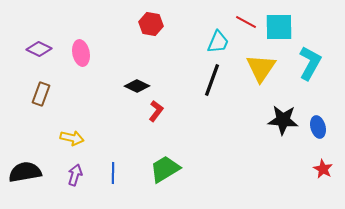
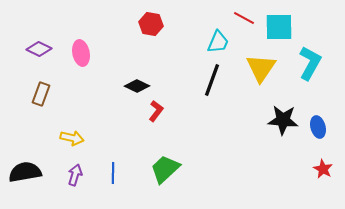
red line: moved 2 px left, 4 px up
green trapezoid: rotated 12 degrees counterclockwise
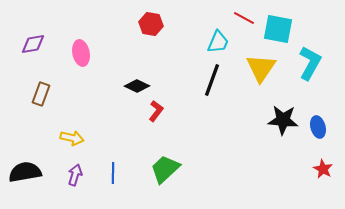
cyan square: moved 1 px left, 2 px down; rotated 12 degrees clockwise
purple diamond: moved 6 px left, 5 px up; rotated 35 degrees counterclockwise
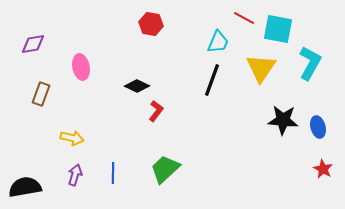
pink ellipse: moved 14 px down
black semicircle: moved 15 px down
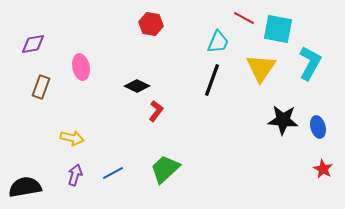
brown rectangle: moved 7 px up
blue line: rotated 60 degrees clockwise
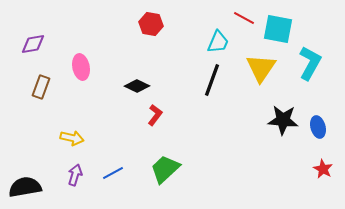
red L-shape: moved 1 px left, 4 px down
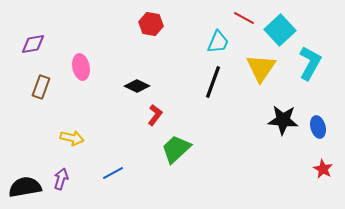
cyan square: moved 2 px right, 1 px down; rotated 36 degrees clockwise
black line: moved 1 px right, 2 px down
green trapezoid: moved 11 px right, 20 px up
purple arrow: moved 14 px left, 4 px down
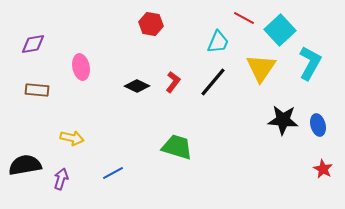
black line: rotated 20 degrees clockwise
brown rectangle: moved 4 px left, 3 px down; rotated 75 degrees clockwise
red L-shape: moved 18 px right, 33 px up
blue ellipse: moved 2 px up
green trapezoid: moved 1 px right, 2 px up; rotated 60 degrees clockwise
black semicircle: moved 22 px up
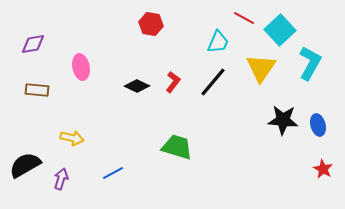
black semicircle: rotated 20 degrees counterclockwise
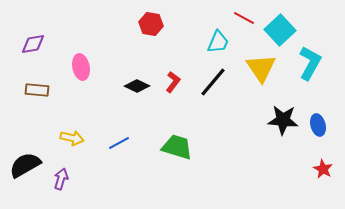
yellow triangle: rotated 8 degrees counterclockwise
blue line: moved 6 px right, 30 px up
